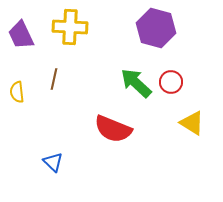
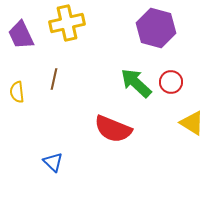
yellow cross: moved 3 px left, 4 px up; rotated 16 degrees counterclockwise
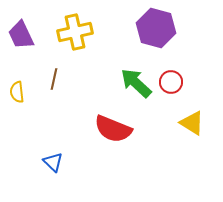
yellow cross: moved 8 px right, 9 px down
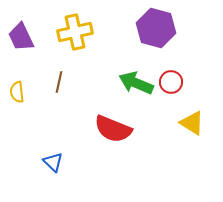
purple trapezoid: moved 2 px down
brown line: moved 5 px right, 3 px down
green arrow: rotated 20 degrees counterclockwise
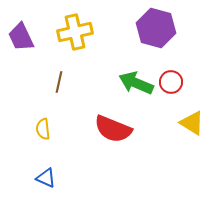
yellow semicircle: moved 26 px right, 37 px down
blue triangle: moved 7 px left, 16 px down; rotated 20 degrees counterclockwise
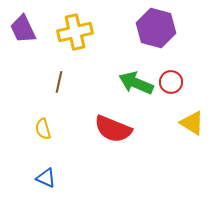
purple trapezoid: moved 2 px right, 8 px up
yellow semicircle: rotated 10 degrees counterclockwise
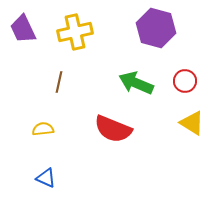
red circle: moved 14 px right, 1 px up
yellow semicircle: rotated 100 degrees clockwise
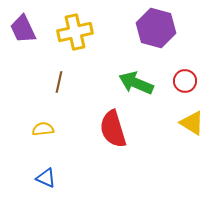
red semicircle: rotated 51 degrees clockwise
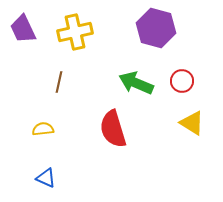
red circle: moved 3 px left
